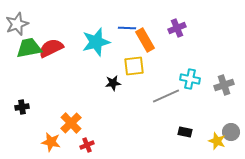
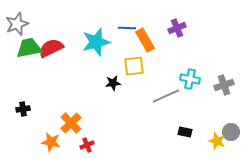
black cross: moved 1 px right, 2 px down
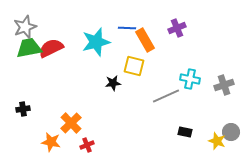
gray star: moved 8 px right, 3 px down
yellow square: rotated 20 degrees clockwise
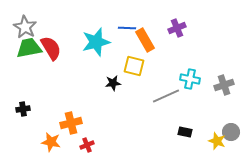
gray star: rotated 20 degrees counterclockwise
red semicircle: rotated 85 degrees clockwise
orange cross: rotated 30 degrees clockwise
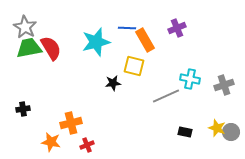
yellow star: moved 13 px up
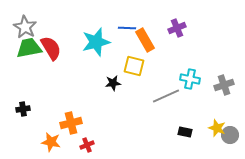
gray circle: moved 1 px left, 3 px down
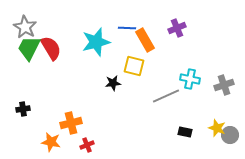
green trapezoid: rotated 52 degrees counterclockwise
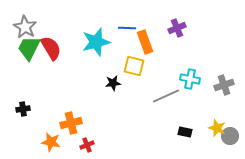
orange rectangle: moved 2 px down; rotated 10 degrees clockwise
gray circle: moved 1 px down
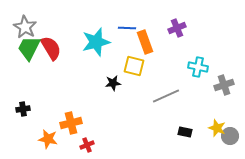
cyan cross: moved 8 px right, 12 px up
orange star: moved 3 px left, 3 px up
